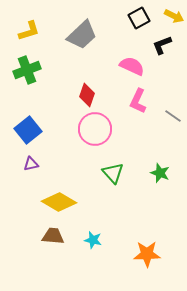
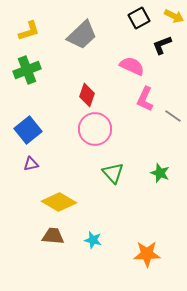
pink L-shape: moved 7 px right, 2 px up
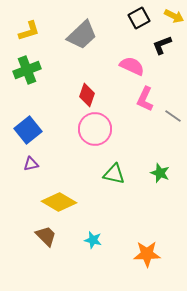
green triangle: moved 1 px right, 1 px down; rotated 35 degrees counterclockwise
brown trapezoid: moved 7 px left; rotated 40 degrees clockwise
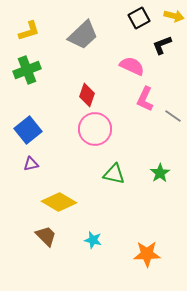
yellow arrow: rotated 12 degrees counterclockwise
gray trapezoid: moved 1 px right
green star: rotated 18 degrees clockwise
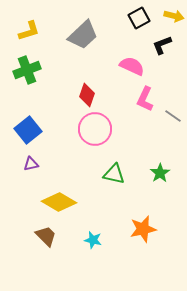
orange star: moved 4 px left, 25 px up; rotated 12 degrees counterclockwise
